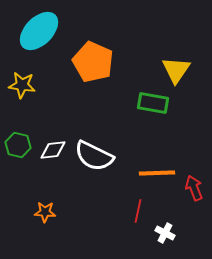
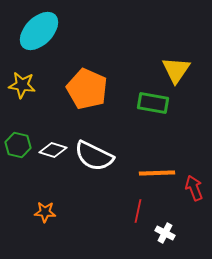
orange pentagon: moved 6 px left, 27 px down
white diamond: rotated 24 degrees clockwise
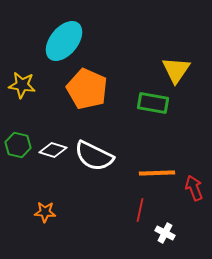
cyan ellipse: moved 25 px right, 10 px down; rotated 6 degrees counterclockwise
red line: moved 2 px right, 1 px up
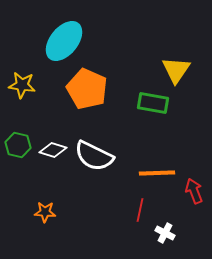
red arrow: moved 3 px down
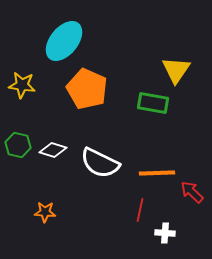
white semicircle: moved 6 px right, 7 px down
red arrow: moved 2 px left, 1 px down; rotated 25 degrees counterclockwise
white cross: rotated 24 degrees counterclockwise
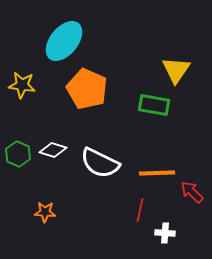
green rectangle: moved 1 px right, 2 px down
green hexagon: moved 9 px down; rotated 10 degrees clockwise
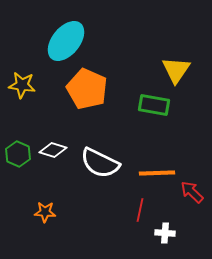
cyan ellipse: moved 2 px right
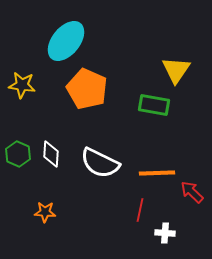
white diamond: moved 2 px left, 4 px down; rotated 76 degrees clockwise
